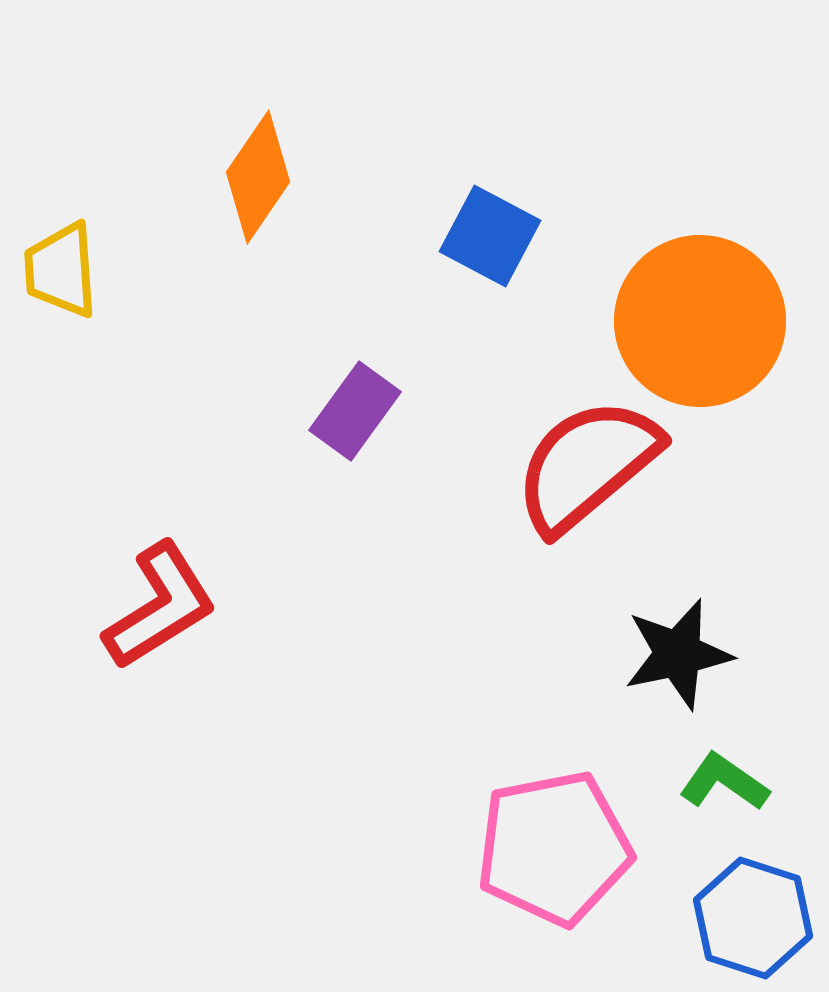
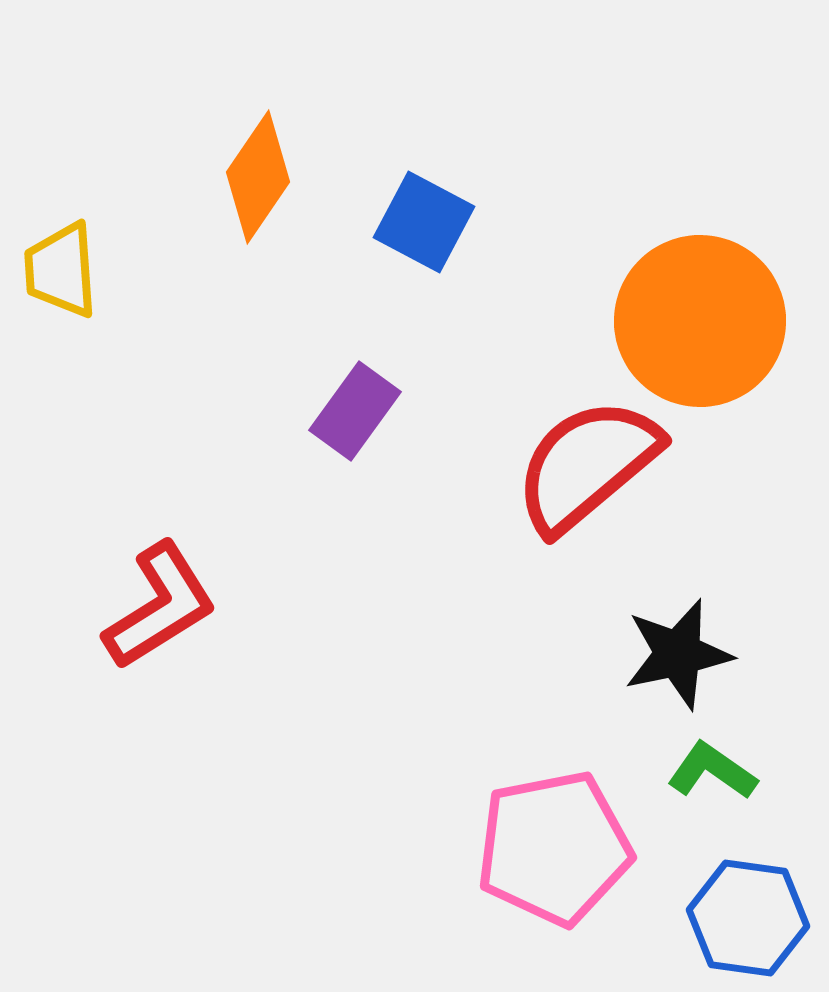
blue square: moved 66 px left, 14 px up
green L-shape: moved 12 px left, 11 px up
blue hexagon: moved 5 px left; rotated 10 degrees counterclockwise
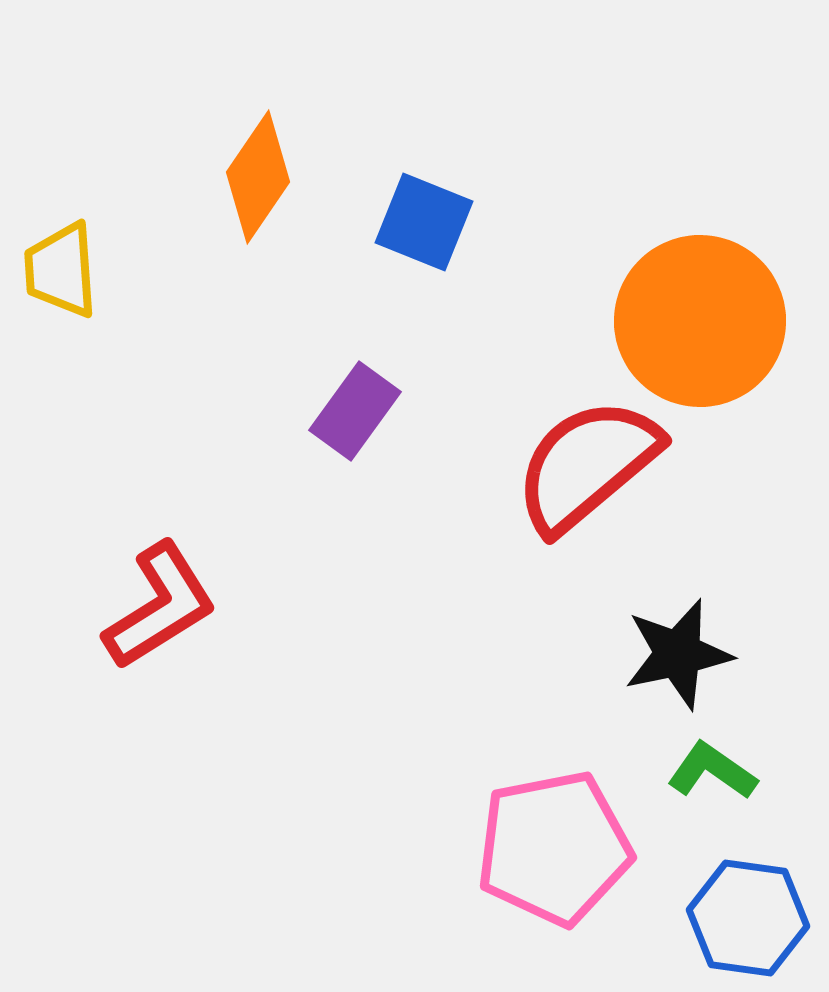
blue square: rotated 6 degrees counterclockwise
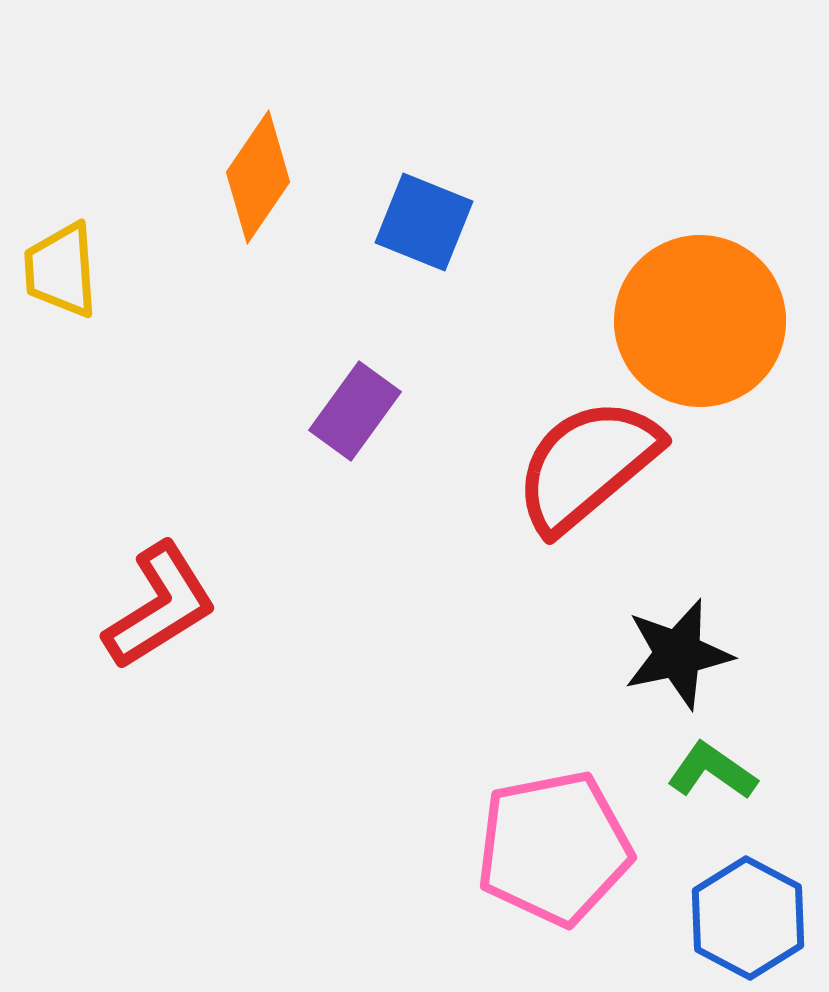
blue hexagon: rotated 20 degrees clockwise
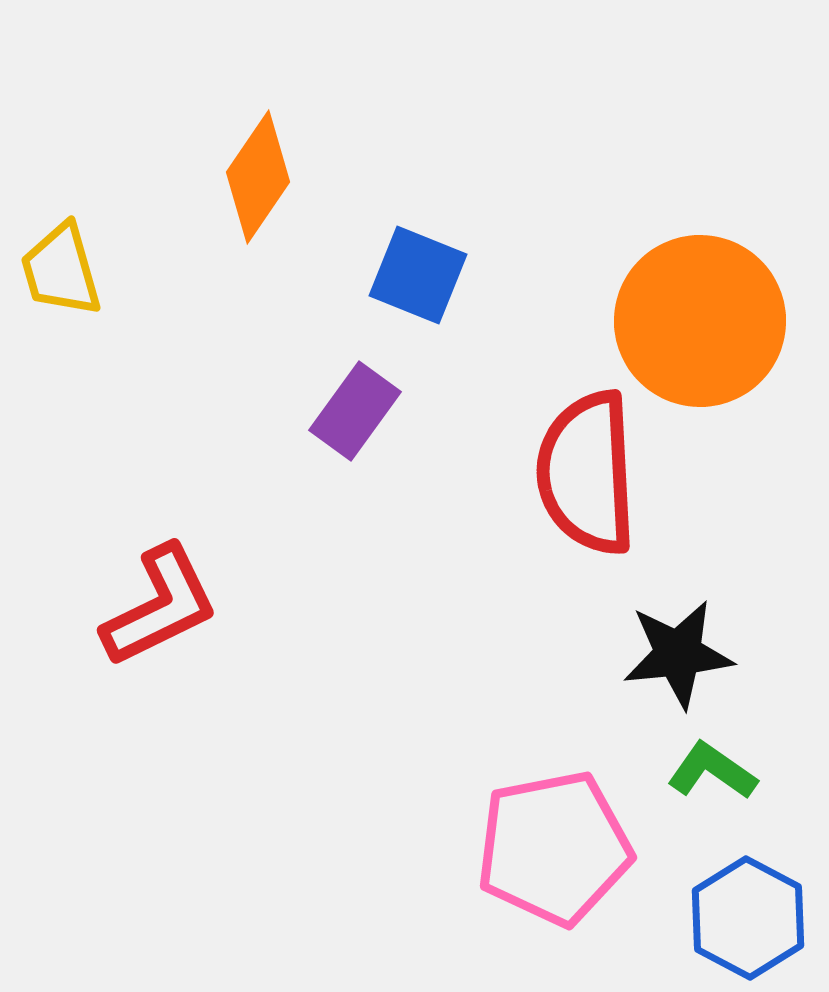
blue square: moved 6 px left, 53 px down
yellow trapezoid: rotated 12 degrees counterclockwise
red semicircle: moved 8 px down; rotated 53 degrees counterclockwise
red L-shape: rotated 6 degrees clockwise
black star: rotated 6 degrees clockwise
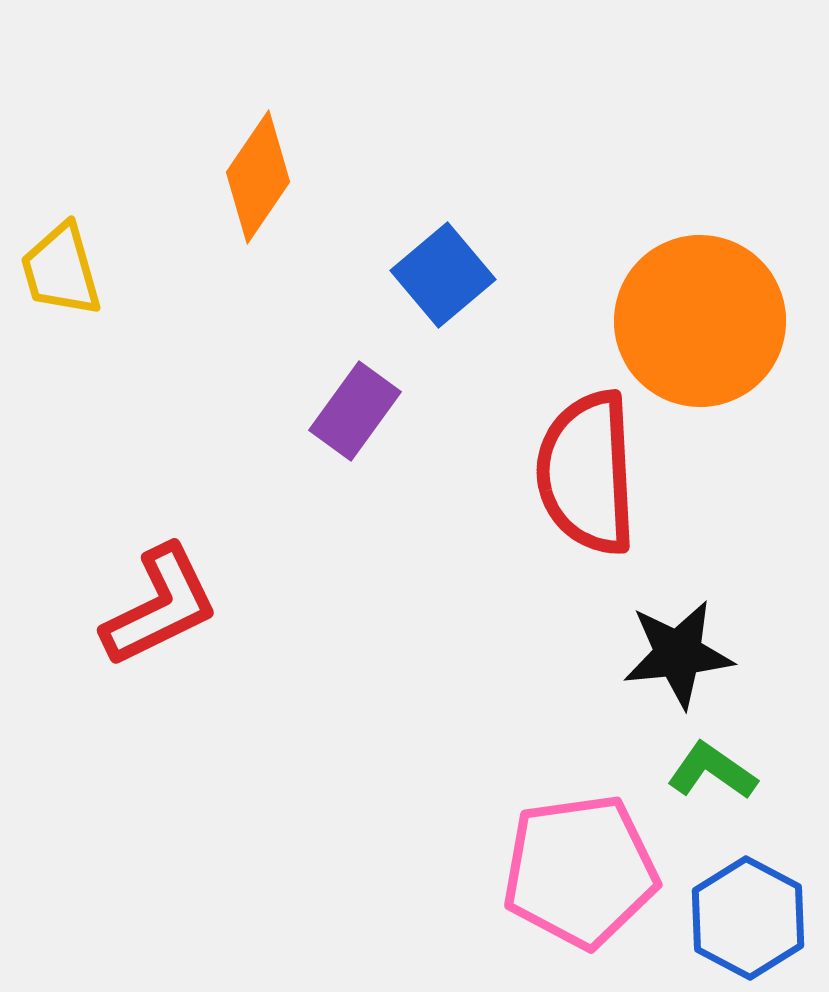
blue square: moved 25 px right; rotated 28 degrees clockwise
pink pentagon: moved 26 px right, 23 px down; rotated 3 degrees clockwise
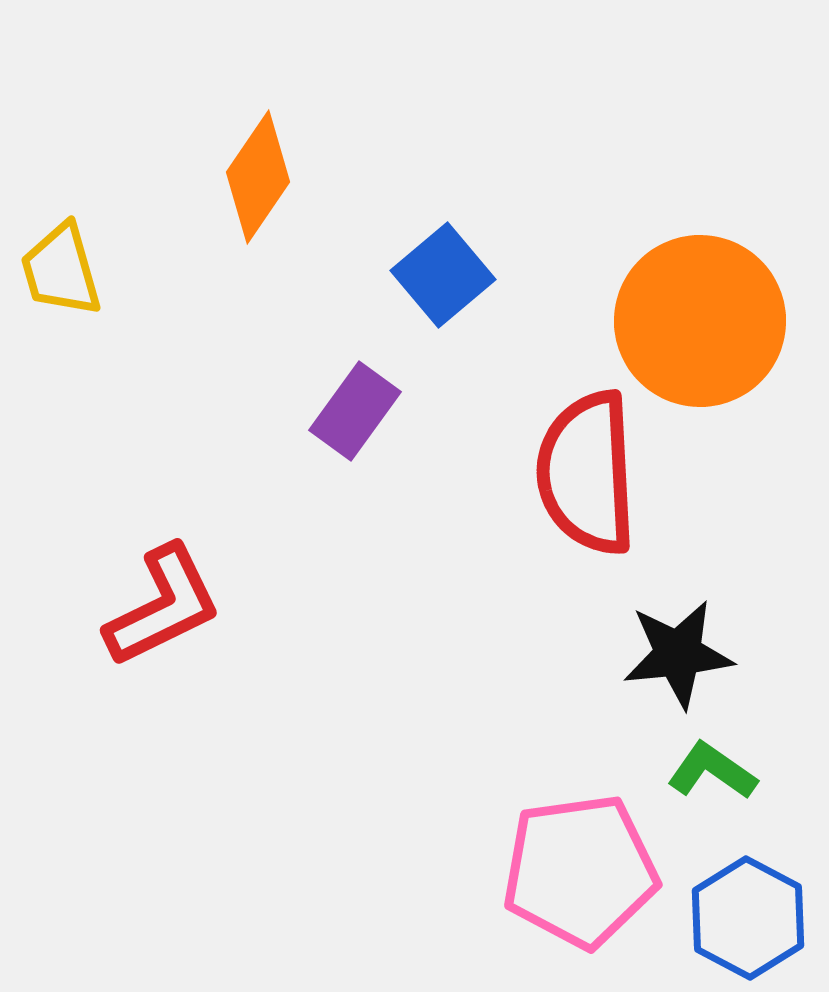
red L-shape: moved 3 px right
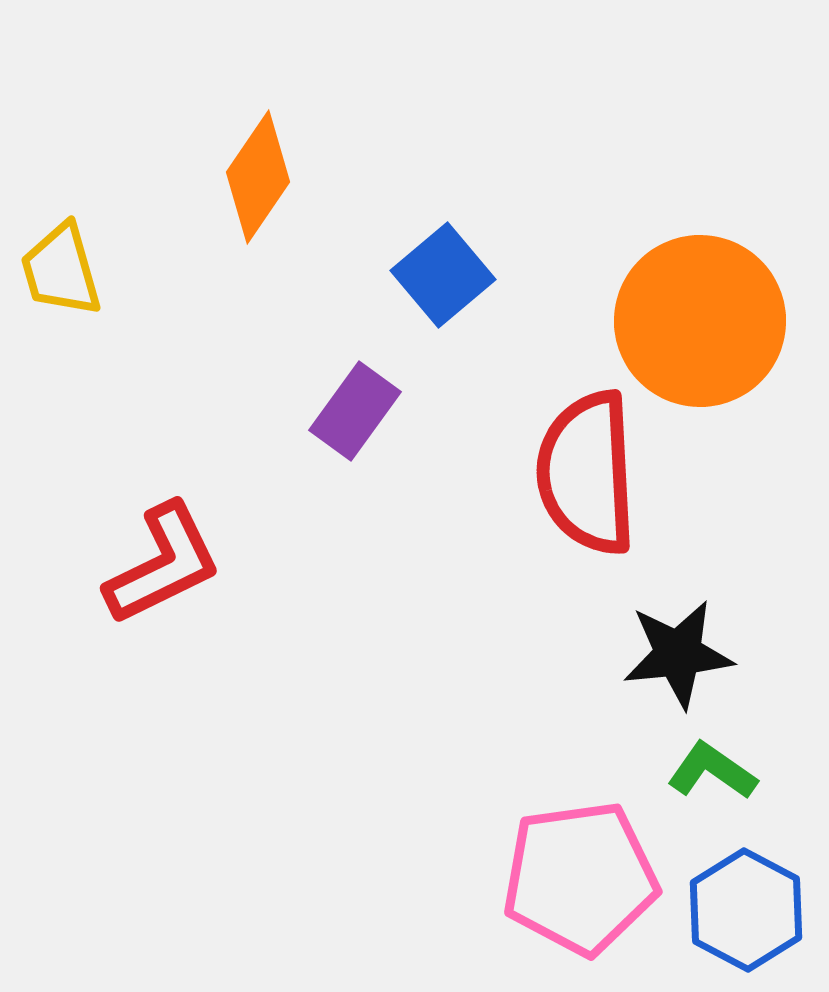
red L-shape: moved 42 px up
pink pentagon: moved 7 px down
blue hexagon: moved 2 px left, 8 px up
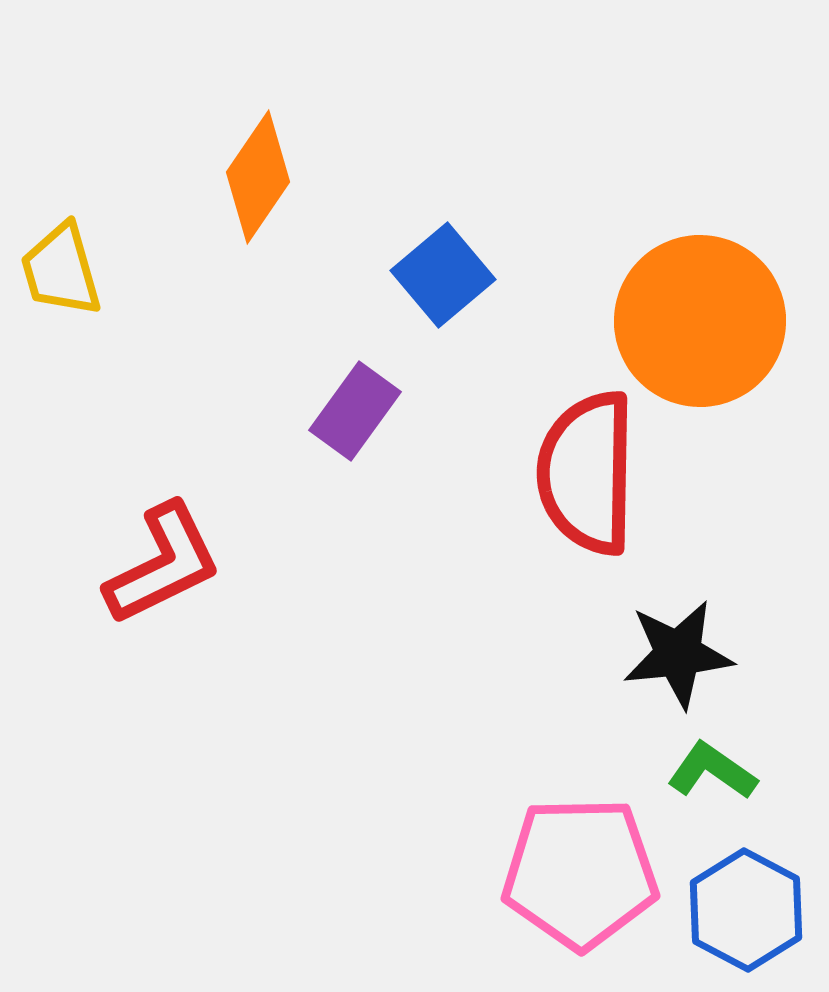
red semicircle: rotated 4 degrees clockwise
pink pentagon: moved 5 px up; rotated 7 degrees clockwise
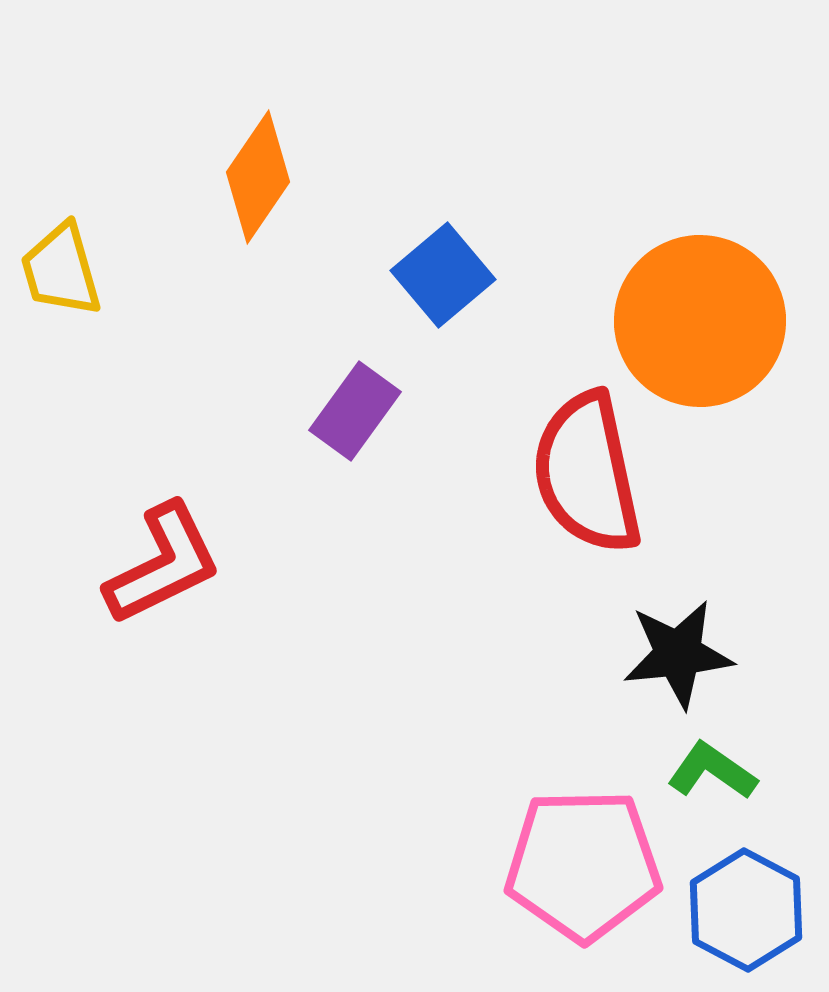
red semicircle: rotated 13 degrees counterclockwise
pink pentagon: moved 3 px right, 8 px up
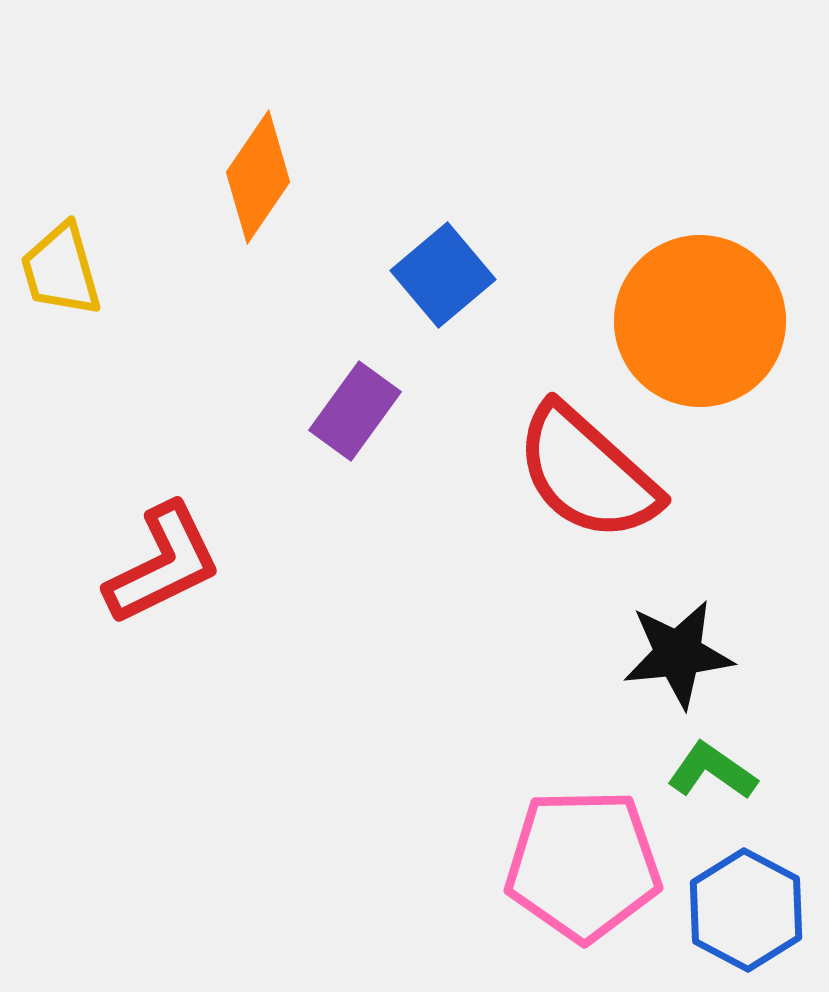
red semicircle: rotated 36 degrees counterclockwise
